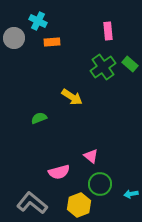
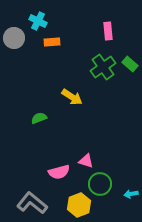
pink triangle: moved 5 px left, 5 px down; rotated 21 degrees counterclockwise
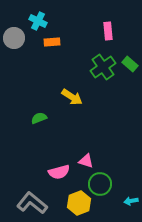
cyan arrow: moved 7 px down
yellow hexagon: moved 2 px up
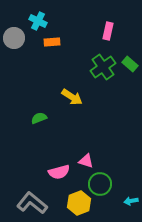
pink rectangle: rotated 18 degrees clockwise
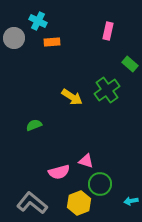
green cross: moved 4 px right, 23 px down
green semicircle: moved 5 px left, 7 px down
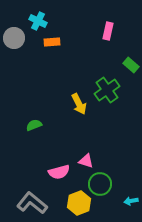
green rectangle: moved 1 px right, 1 px down
yellow arrow: moved 7 px right, 7 px down; rotated 30 degrees clockwise
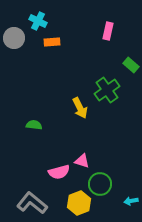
yellow arrow: moved 1 px right, 4 px down
green semicircle: rotated 28 degrees clockwise
pink triangle: moved 4 px left
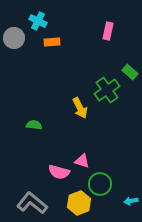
green rectangle: moved 1 px left, 7 px down
pink semicircle: rotated 30 degrees clockwise
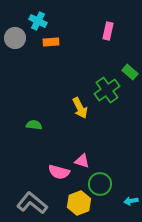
gray circle: moved 1 px right
orange rectangle: moved 1 px left
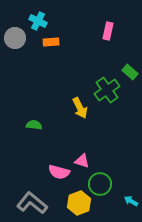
cyan arrow: rotated 40 degrees clockwise
